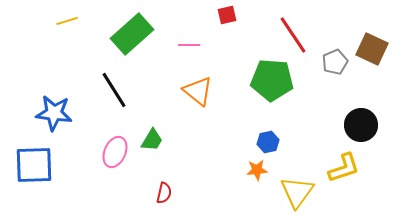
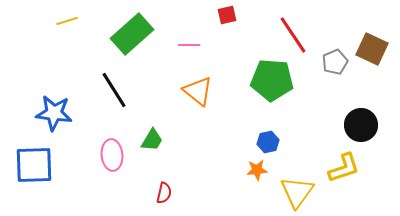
pink ellipse: moved 3 px left, 3 px down; rotated 28 degrees counterclockwise
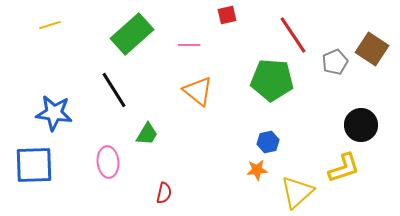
yellow line: moved 17 px left, 4 px down
brown square: rotated 8 degrees clockwise
green trapezoid: moved 5 px left, 6 px up
pink ellipse: moved 4 px left, 7 px down
yellow triangle: rotated 12 degrees clockwise
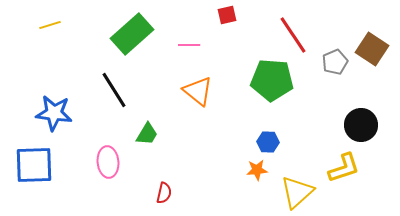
blue hexagon: rotated 15 degrees clockwise
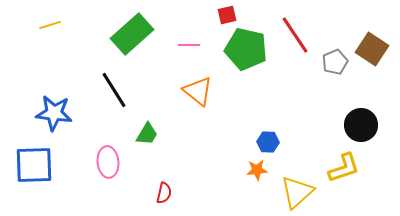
red line: moved 2 px right
green pentagon: moved 26 px left, 31 px up; rotated 9 degrees clockwise
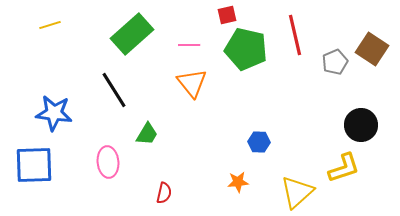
red line: rotated 21 degrees clockwise
orange triangle: moved 6 px left, 8 px up; rotated 12 degrees clockwise
blue hexagon: moved 9 px left
orange star: moved 19 px left, 12 px down
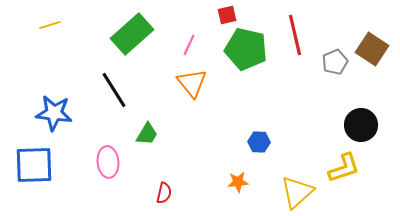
pink line: rotated 65 degrees counterclockwise
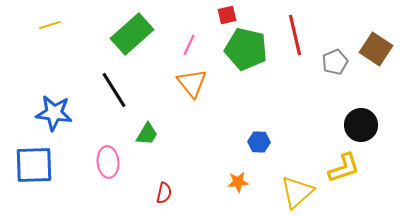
brown square: moved 4 px right
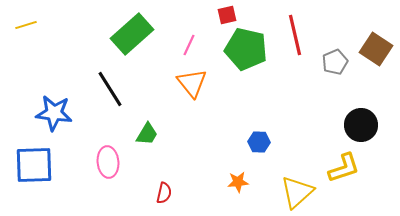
yellow line: moved 24 px left
black line: moved 4 px left, 1 px up
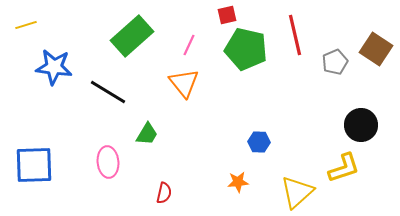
green rectangle: moved 2 px down
orange triangle: moved 8 px left
black line: moved 2 px left, 3 px down; rotated 27 degrees counterclockwise
blue star: moved 46 px up
